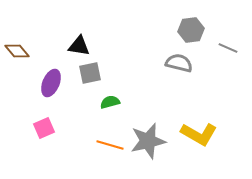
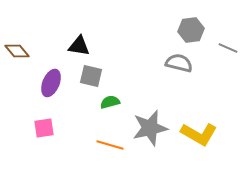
gray square: moved 1 px right, 3 px down; rotated 25 degrees clockwise
pink square: rotated 15 degrees clockwise
gray star: moved 2 px right, 13 px up
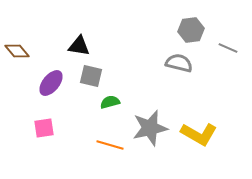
purple ellipse: rotated 16 degrees clockwise
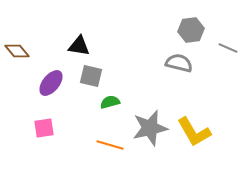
yellow L-shape: moved 5 px left, 2 px up; rotated 30 degrees clockwise
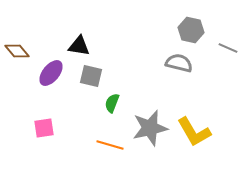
gray hexagon: rotated 20 degrees clockwise
purple ellipse: moved 10 px up
green semicircle: moved 2 px right, 1 px down; rotated 54 degrees counterclockwise
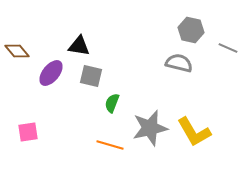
pink square: moved 16 px left, 4 px down
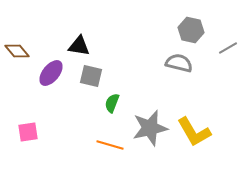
gray line: rotated 54 degrees counterclockwise
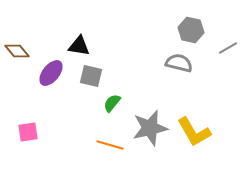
green semicircle: rotated 18 degrees clockwise
